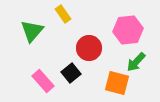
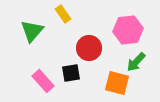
black square: rotated 30 degrees clockwise
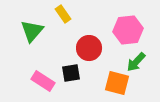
pink rectangle: rotated 15 degrees counterclockwise
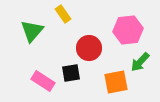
green arrow: moved 4 px right
orange square: moved 1 px left, 1 px up; rotated 25 degrees counterclockwise
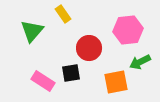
green arrow: rotated 20 degrees clockwise
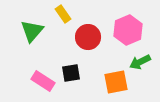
pink hexagon: rotated 16 degrees counterclockwise
red circle: moved 1 px left, 11 px up
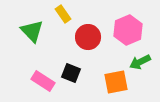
green triangle: rotated 25 degrees counterclockwise
black square: rotated 30 degrees clockwise
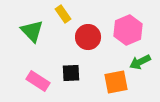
black square: rotated 24 degrees counterclockwise
pink rectangle: moved 5 px left
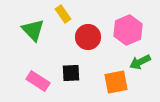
green triangle: moved 1 px right, 1 px up
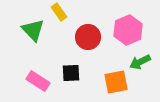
yellow rectangle: moved 4 px left, 2 px up
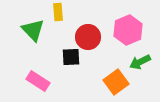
yellow rectangle: moved 1 px left; rotated 30 degrees clockwise
black square: moved 16 px up
orange square: rotated 25 degrees counterclockwise
